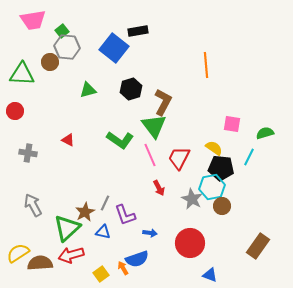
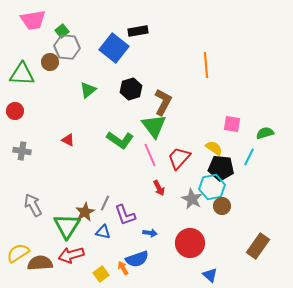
green triangle at (88, 90): rotated 24 degrees counterclockwise
gray cross at (28, 153): moved 6 px left, 2 px up
red trapezoid at (179, 158): rotated 15 degrees clockwise
green triangle at (67, 228): moved 2 px up; rotated 16 degrees counterclockwise
blue triangle at (210, 275): rotated 21 degrees clockwise
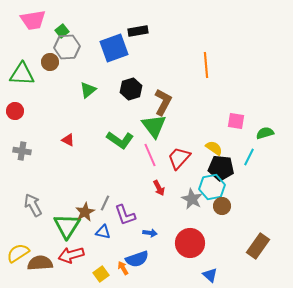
gray hexagon at (67, 47): rotated 10 degrees counterclockwise
blue square at (114, 48): rotated 32 degrees clockwise
pink square at (232, 124): moved 4 px right, 3 px up
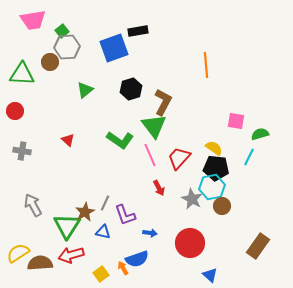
green triangle at (88, 90): moved 3 px left
green semicircle at (265, 133): moved 5 px left, 1 px down
red triangle at (68, 140): rotated 16 degrees clockwise
black pentagon at (221, 168): moved 5 px left
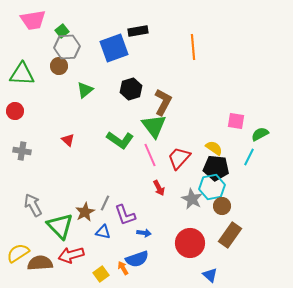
brown circle at (50, 62): moved 9 px right, 4 px down
orange line at (206, 65): moved 13 px left, 18 px up
green semicircle at (260, 134): rotated 12 degrees counterclockwise
green triangle at (67, 226): moved 7 px left; rotated 16 degrees counterclockwise
blue arrow at (150, 233): moved 6 px left
brown rectangle at (258, 246): moved 28 px left, 11 px up
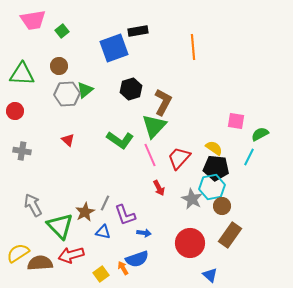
gray hexagon at (67, 47): moved 47 px down
green triangle at (154, 126): rotated 20 degrees clockwise
